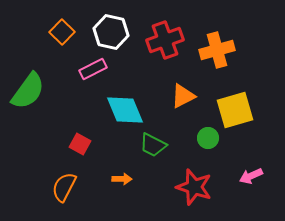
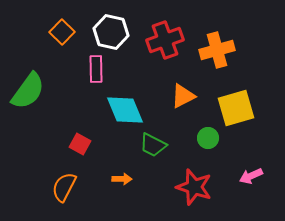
pink rectangle: moved 3 px right; rotated 64 degrees counterclockwise
yellow square: moved 1 px right, 2 px up
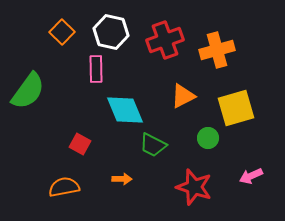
orange semicircle: rotated 52 degrees clockwise
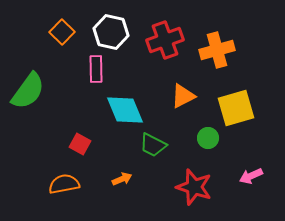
orange arrow: rotated 24 degrees counterclockwise
orange semicircle: moved 3 px up
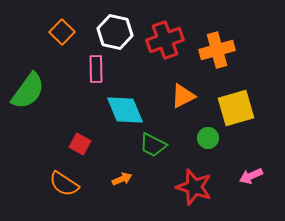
white hexagon: moved 4 px right
orange semicircle: rotated 136 degrees counterclockwise
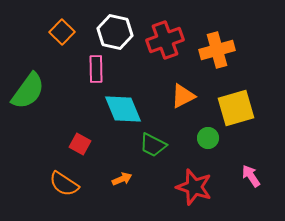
cyan diamond: moved 2 px left, 1 px up
pink arrow: rotated 80 degrees clockwise
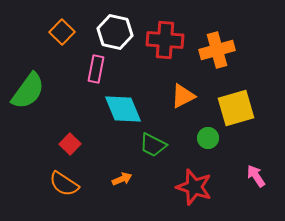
red cross: rotated 24 degrees clockwise
pink rectangle: rotated 12 degrees clockwise
red square: moved 10 px left; rotated 15 degrees clockwise
pink arrow: moved 5 px right
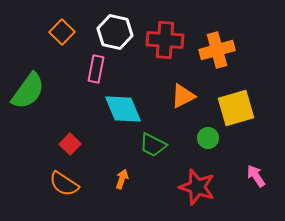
orange arrow: rotated 48 degrees counterclockwise
red star: moved 3 px right
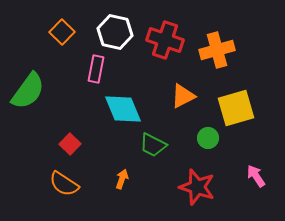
red cross: rotated 15 degrees clockwise
